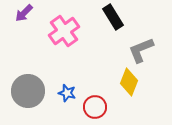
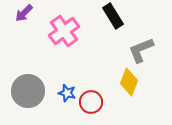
black rectangle: moved 1 px up
red circle: moved 4 px left, 5 px up
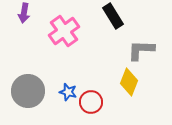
purple arrow: rotated 36 degrees counterclockwise
gray L-shape: rotated 24 degrees clockwise
blue star: moved 1 px right, 1 px up
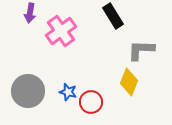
purple arrow: moved 6 px right
pink cross: moved 3 px left
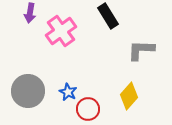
black rectangle: moved 5 px left
yellow diamond: moved 14 px down; rotated 20 degrees clockwise
blue star: rotated 12 degrees clockwise
red circle: moved 3 px left, 7 px down
